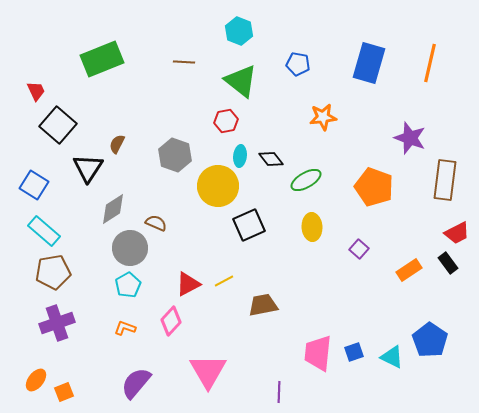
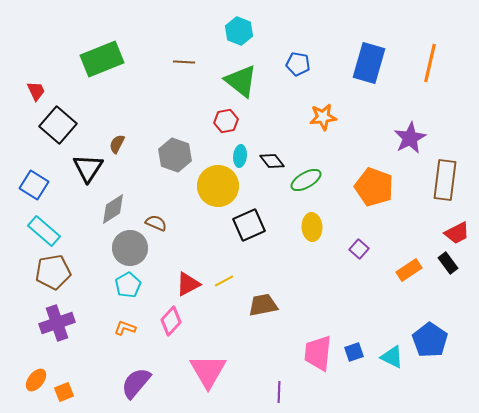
purple star at (410, 138): rotated 24 degrees clockwise
black diamond at (271, 159): moved 1 px right, 2 px down
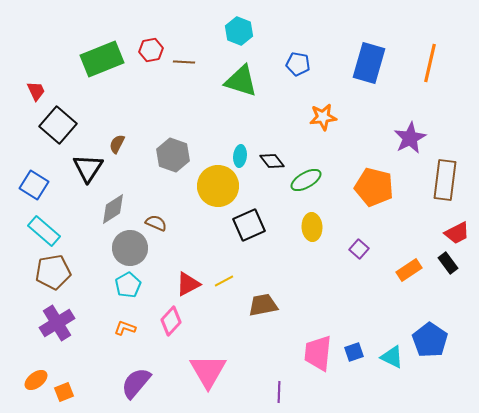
green triangle at (241, 81): rotated 21 degrees counterclockwise
red hexagon at (226, 121): moved 75 px left, 71 px up
gray hexagon at (175, 155): moved 2 px left
orange pentagon at (374, 187): rotated 6 degrees counterclockwise
purple cross at (57, 323): rotated 12 degrees counterclockwise
orange ellipse at (36, 380): rotated 15 degrees clockwise
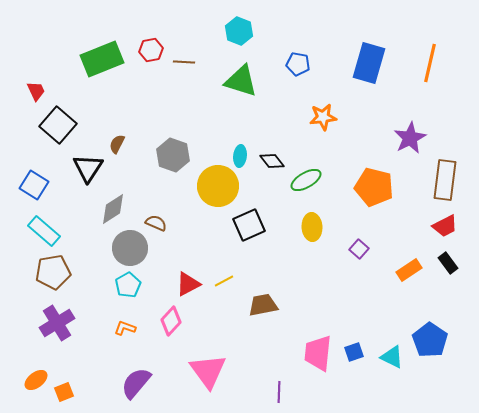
red trapezoid at (457, 233): moved 12 px left, 7 px up
pink triangle at (208, 371): rotated 6 degrees counterclockwise
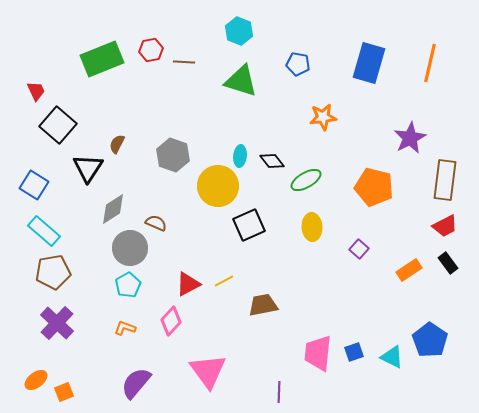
purple cross at (57, 323): rotated 16 degrees counterclockwise
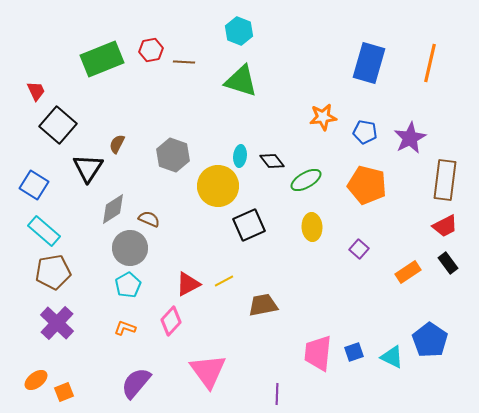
blue pentagon at (298, 64): moved 67 px right, 68 px down
orange pentagon at (374, 187): moved 7 px left, 2 px up
brown semicircle at (156, 223): moved 7 px left, 4 px up
orange rectangle at (409, 270): moved 1 px left, 2 px down
purple line at (279, 392): moved 2 px left, 2 px down
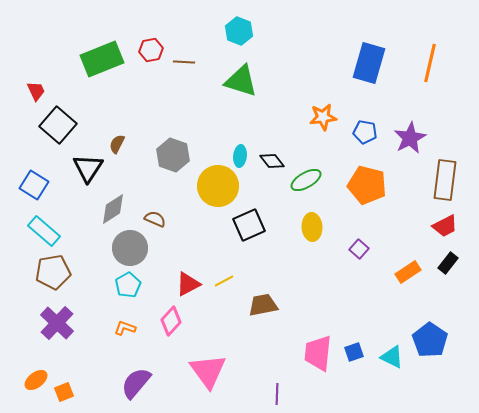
brown semicircle at (149, 219): moved 6 px right
black rectangle at (448, 263): rotated 75 degrees clockwise
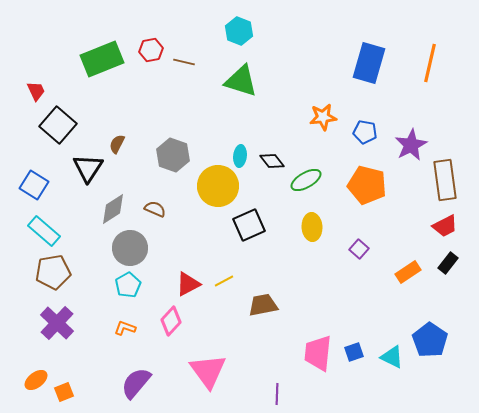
brown line at (184, 62): rotated 10 degrees clockwise
purple star at (410, 138): moved 1 px right, 7 px down
brown rectangle at (445, 180): rotated 15 degrees counterclockwise
brown semicircle at (155, 219): moved 10 px up
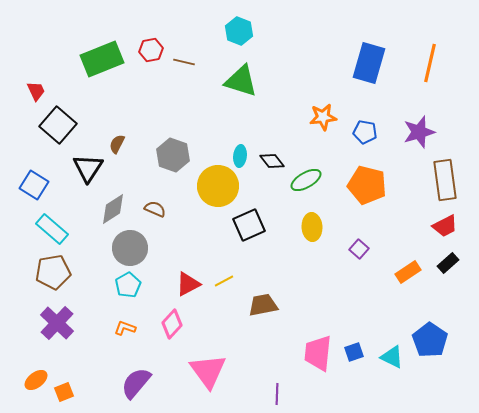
purple star at (411, 145): moved 8 px right, 13 px up; rotated 12 degrees clockwise
cyan rectangle at (44, 231): moved 8 px right, 2 px up
black rectangle at (448, 263): rotated 10 degrees clockwise
pink diamond at (171, 321): moved 1 px right, 3 px down
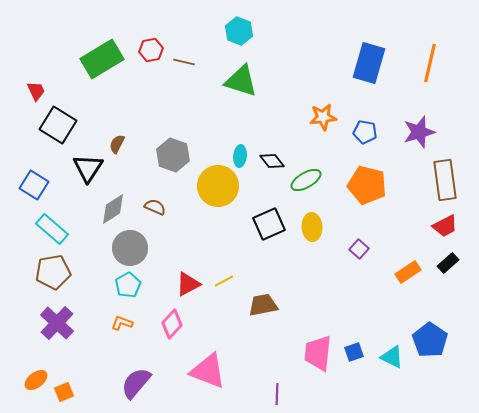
green rectangle at (102, 59): rotated 9 degrees counterclockwise
black square at (58, 125): rotated 9 degrees counterclockwise
brown semicircle at (155, 209): moved 2 px up
black square at (249, 225): moved 20 px right, 1 px up
orange L-shape at (125, 328): moved 3 px left, 5 px up
pink triangle at (208, 371): rotated 33 degrees counterclockwise
